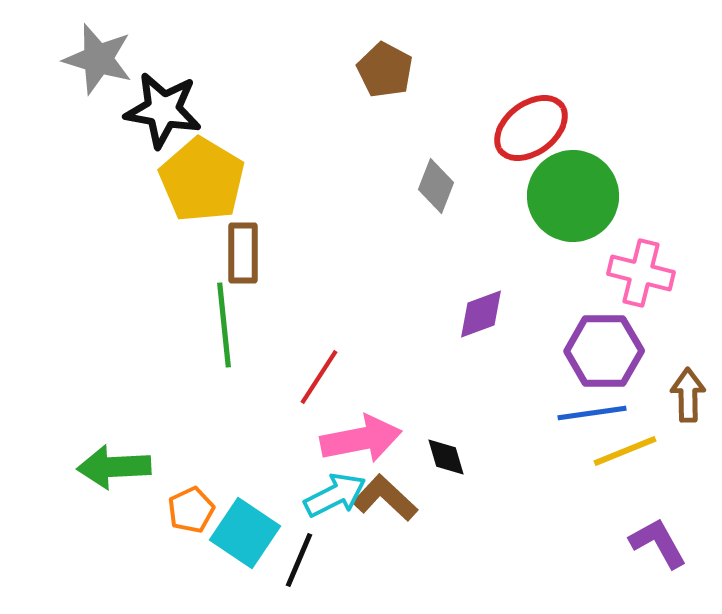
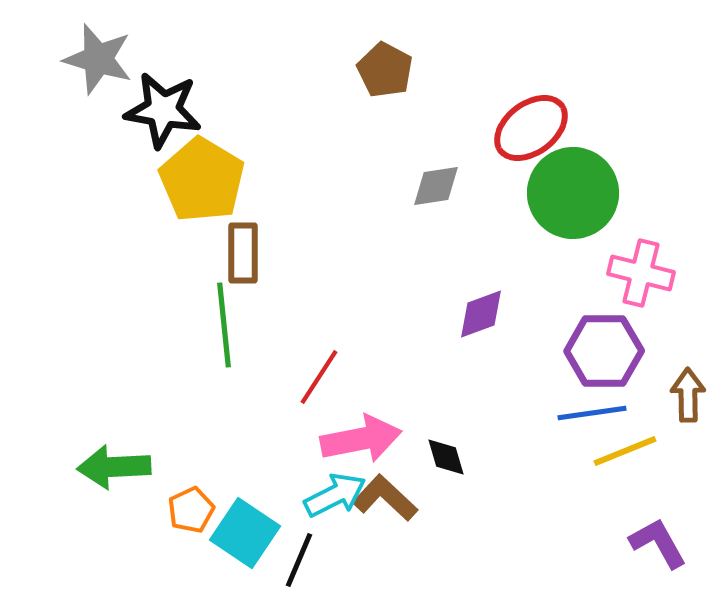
gray diamond: rotated 60 degrees clockwise
green circle: moved 3 px up
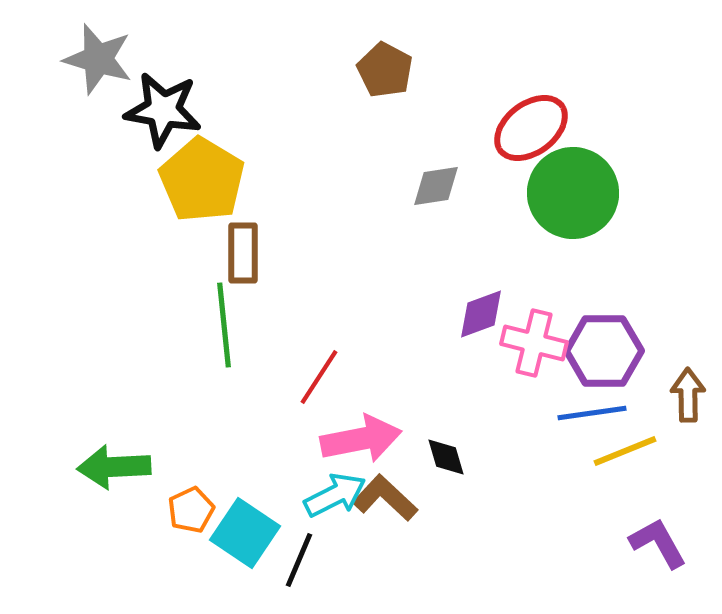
pink cross: moved 107 px left, 70 px down
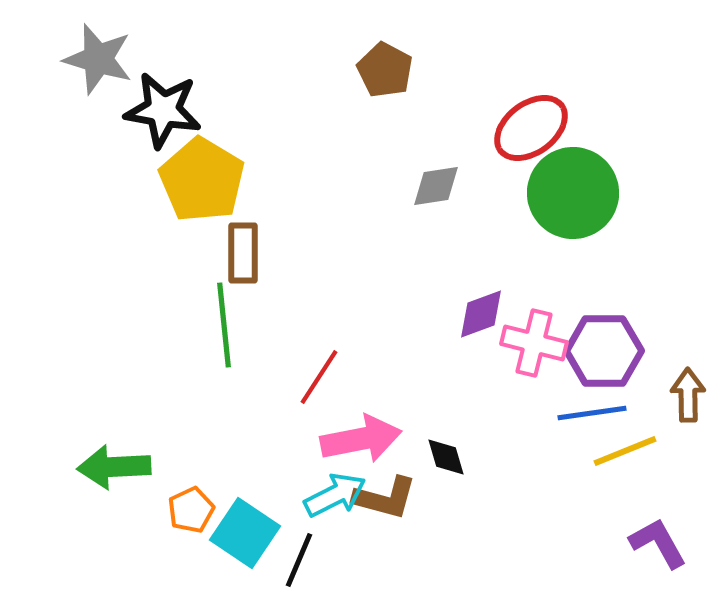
brown L-shape: rotated 152 degrees clockwise
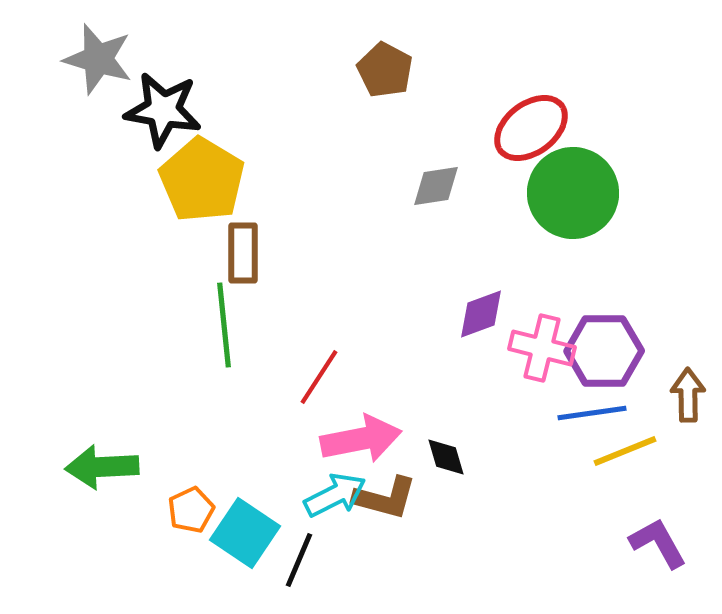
pink cross: moved 8 px right, 5 px down
green arrow: moved 12 px left
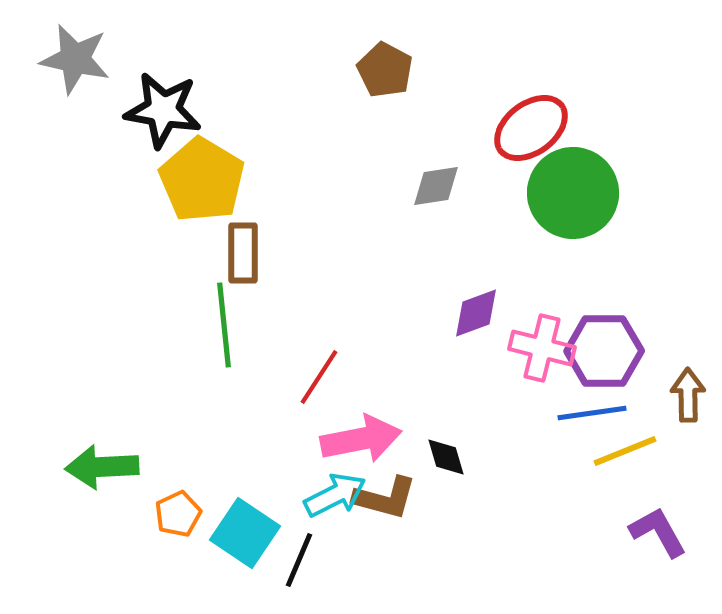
gray star: moved 23 px left; rotated 4 degrees counterclockwise
purple diamond: moved 5 px left, 1 px up
orange pentagon: moved 13 px left, 4 px down
purple L-shape: moved 11 px up
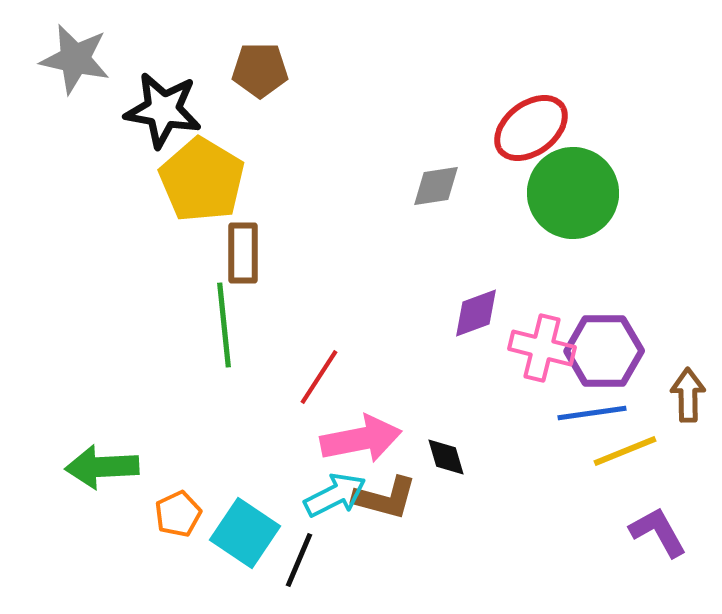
brown pentagon: moved 125 px left; rotated 28 degrees counterclockwise
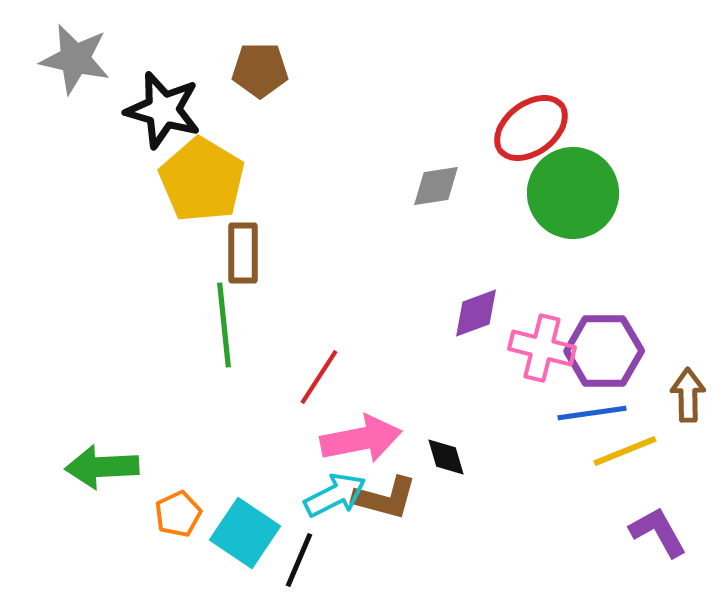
black star: rotated 6 degrees clockwise
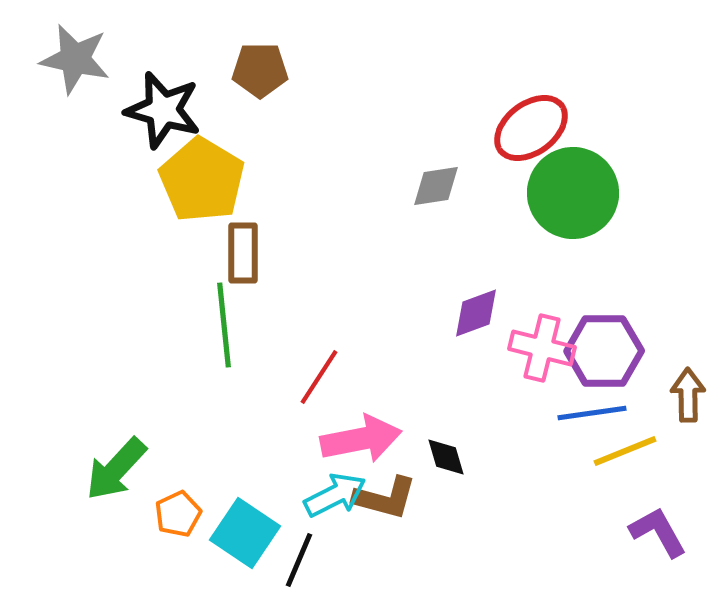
green arrow: moved 14 px right, 2 px down; rotated 44 degrees counterclockwise
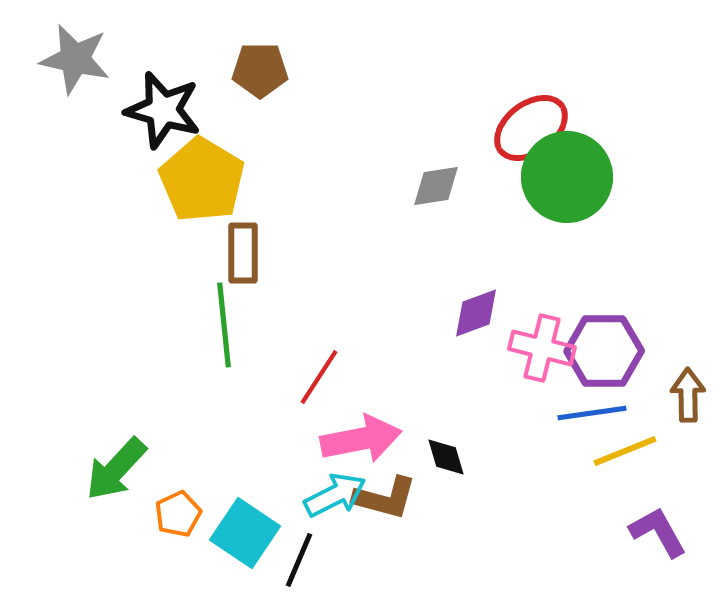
green circle: moved 6 px left, 16 px up
